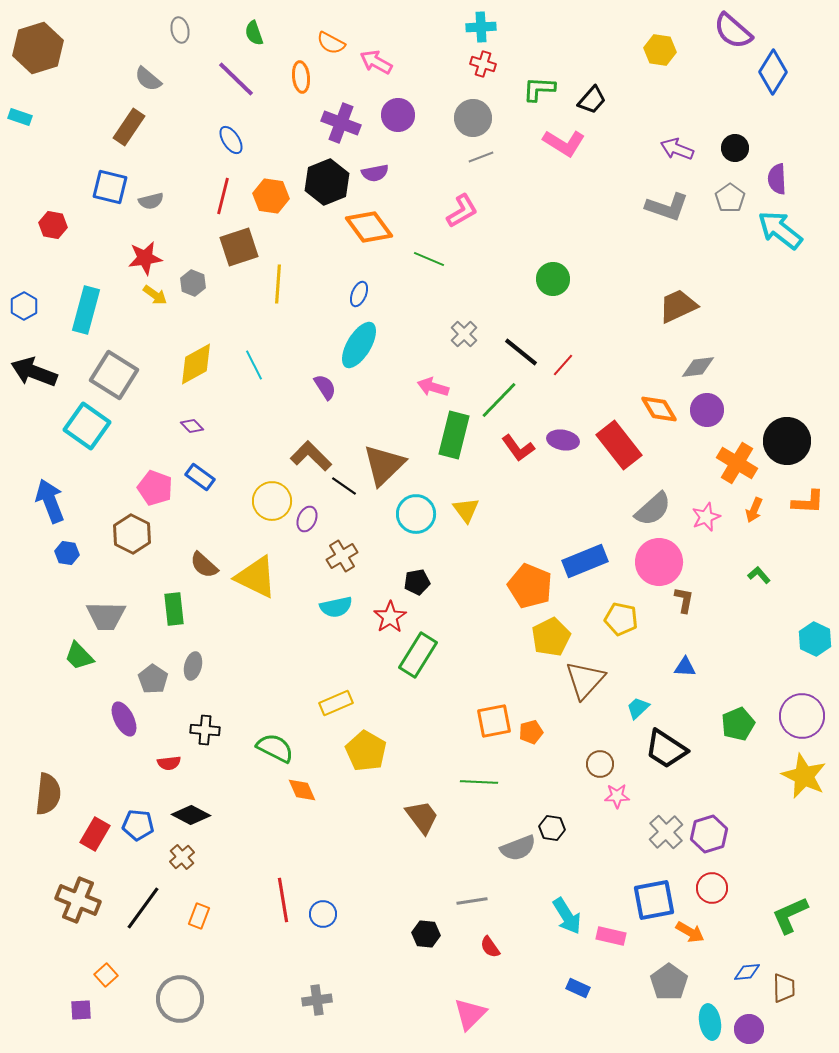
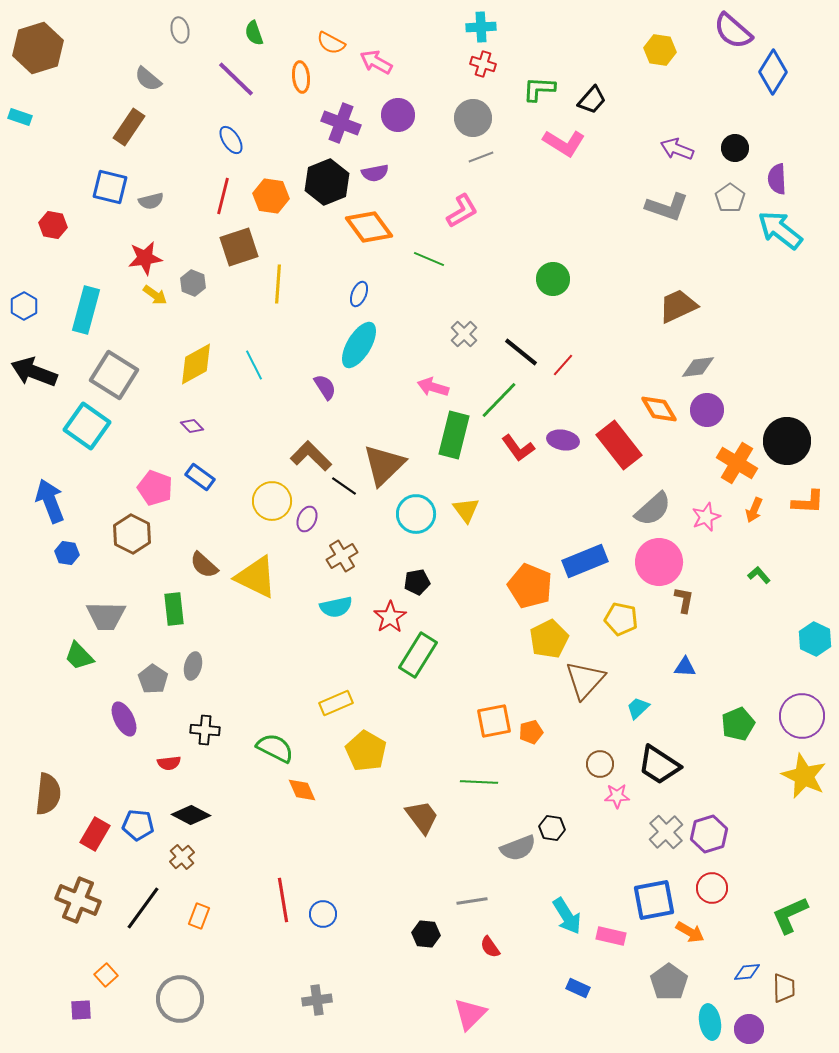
yellow pentagon at (551, 637): moved 2 px left, 2 px down
black trapezoid at (666, 749): moved 7 px left, 16 px down
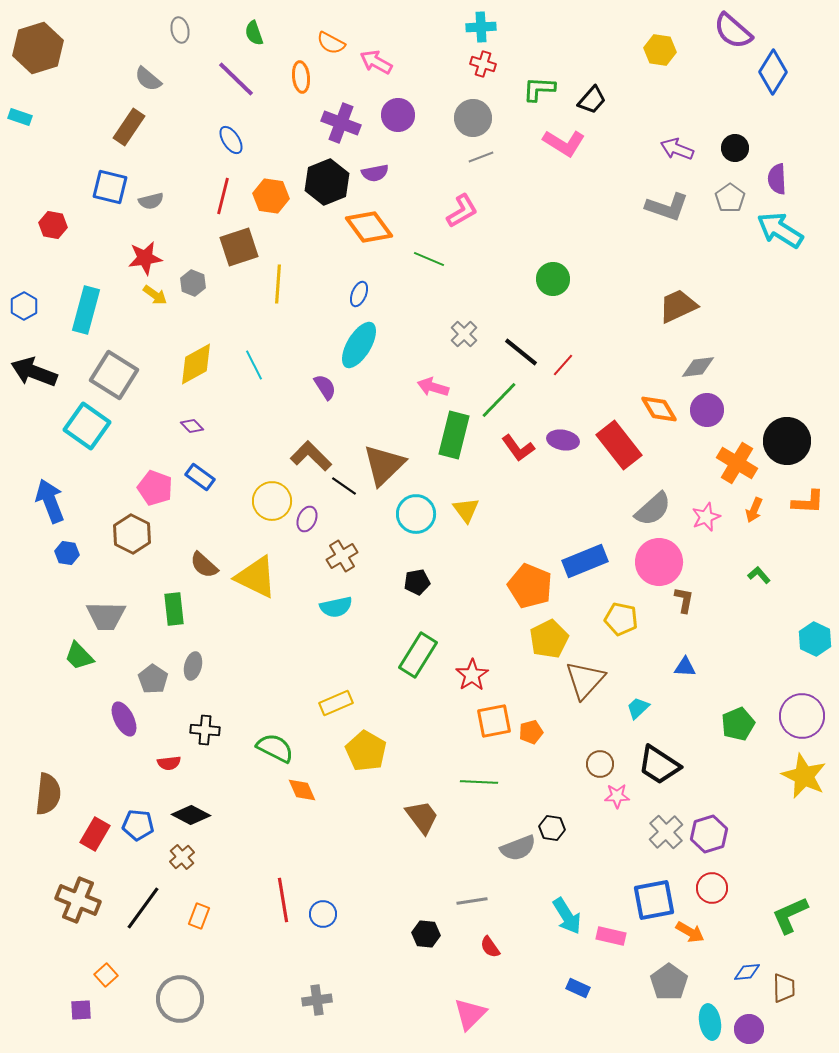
cyan arrow at (780, 230): rotated 6 degrees counterclockwise
red star at (390, 617): moved 82 px right, 58 px down
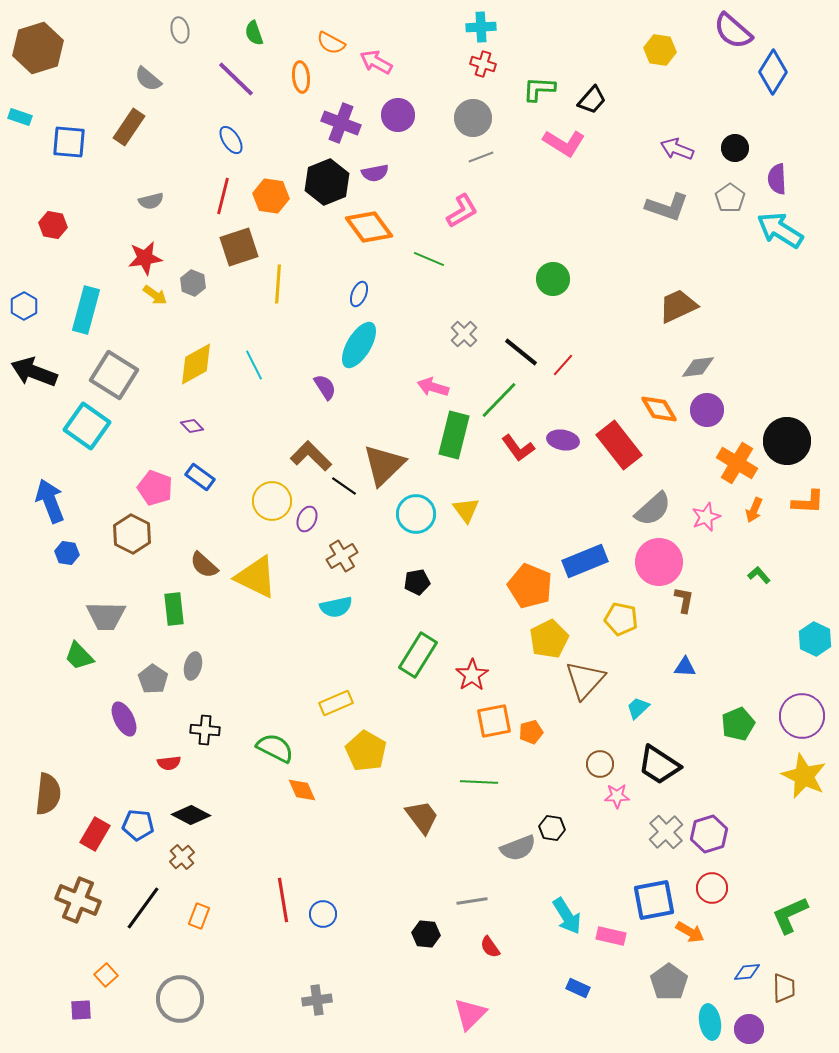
blue square at (110, 187): moved 41 px left, 45 px up; rotated 9 degrees counterclockwise
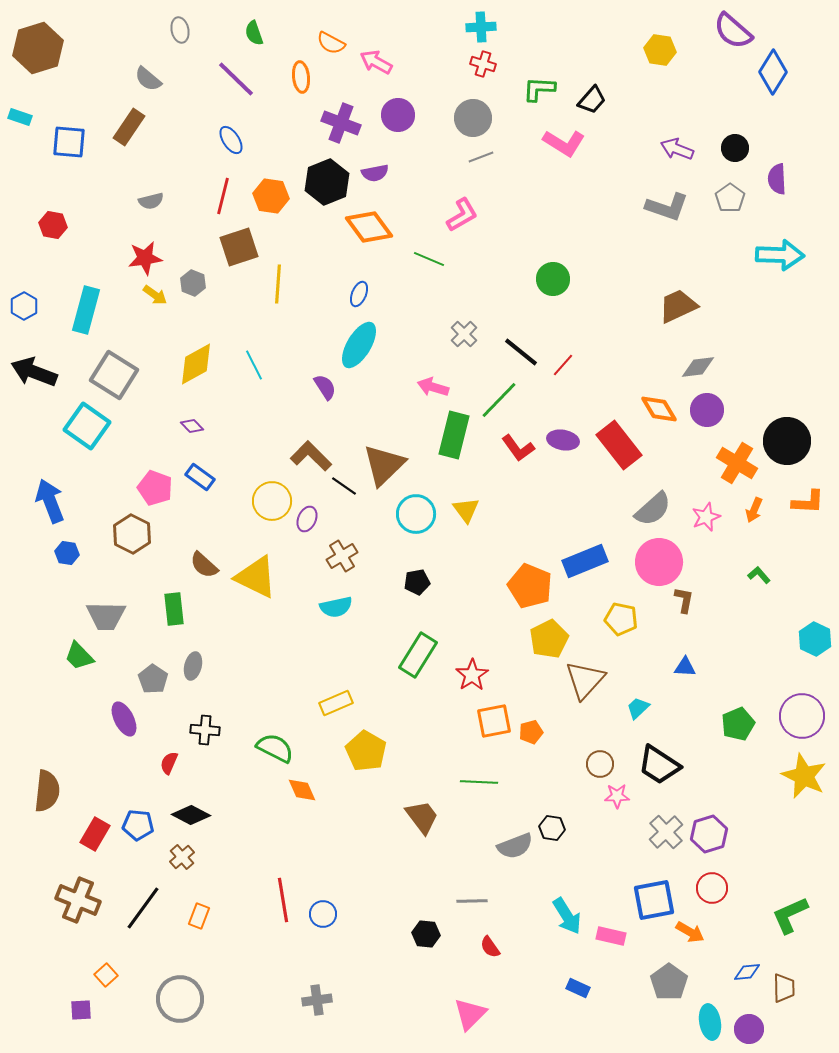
pink L-shape at (462, 211): moved 4 px down
cyan arrow at (780, 230): moved 25 px down; rotated 150 degrees clockwise
red semicircle at (169, 763): rotated 120 degrees clockwise
brown semicircle at (48, 794): moved 1 px left, 3 px up
gray semicircle at (518, 848): moved 3 px left, 2 px up
gray line at (472, 901): rotated 8 degrees clockwise
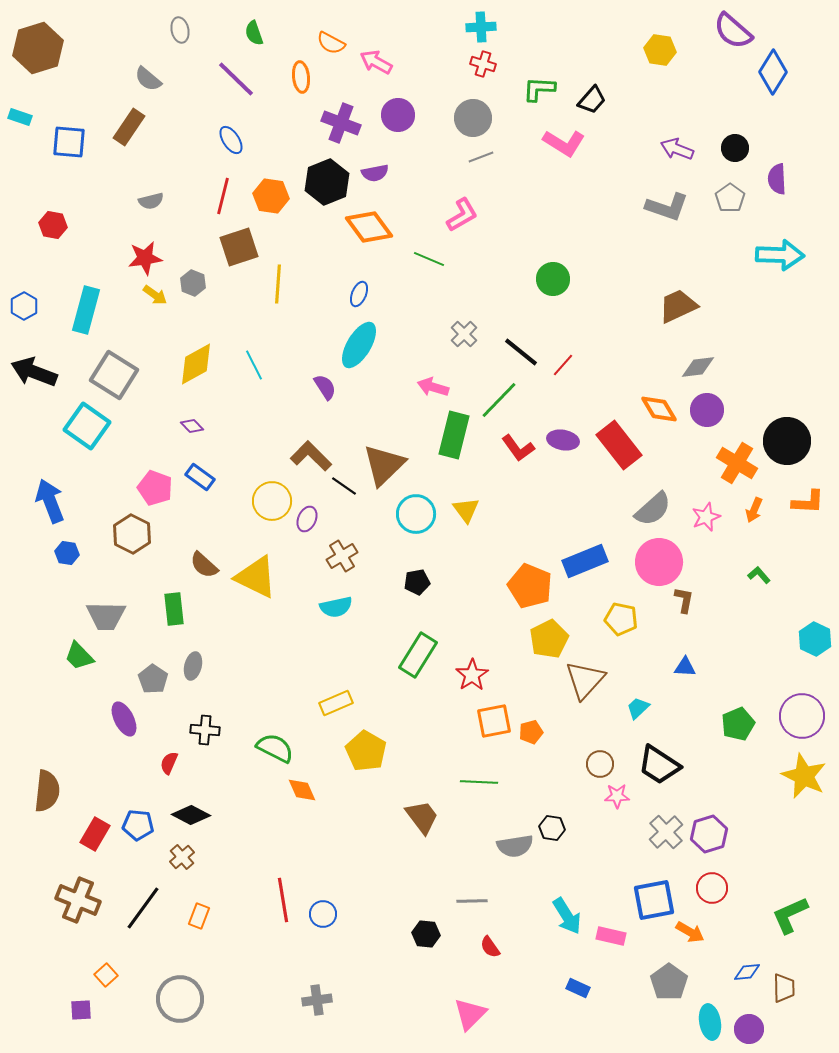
gray semicircle at (515, 846): rotated 12 degrees clockwise
